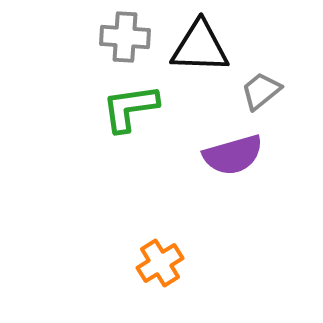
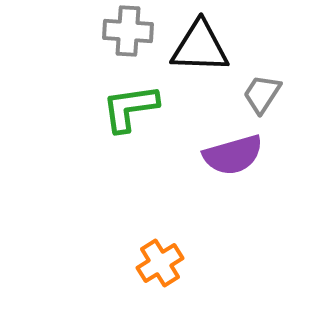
gray cross: moved 3 px right, 6 px up
gray trapezoid: moved 1 px right, 3 px down; rotated 18 degrees counterclockwise
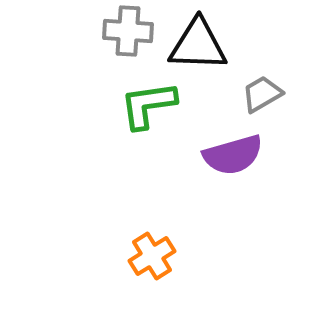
black triangle: moved 2 px left, 2 px up
gray trapezoid: rotated 27 degrees clockwise
green L-shape: moved 18 px right, 3 px up
orange cross: moved 8 px left, 7 px up
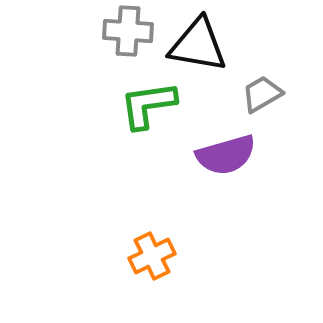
black triangle: rotated 8 degrees clockwise
purple semicircle: moved 7 px left
orange cross: rotated 6 degrees clockwise
